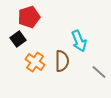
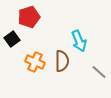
black square: moved 6 px left
orange cross: rotated 12 degrees counterclockwise
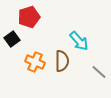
cyan arrow: rotated 20 degrees counterclockwise
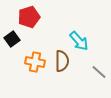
orange cross: rotated 12 degrees counterclockwise
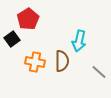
red pentagon: moved 1 px left, 2 px down; rotated 15 degrees counterclockwise
cyan arrow: rotated 55 degrees clockwise
